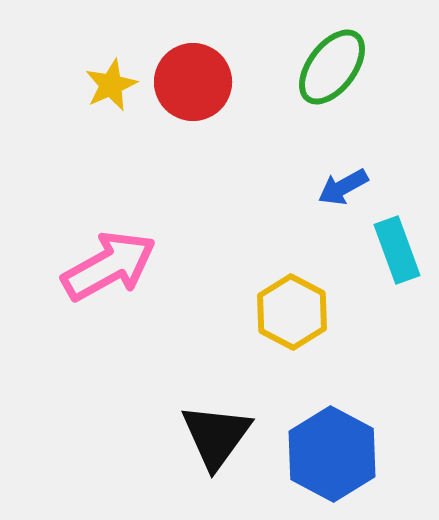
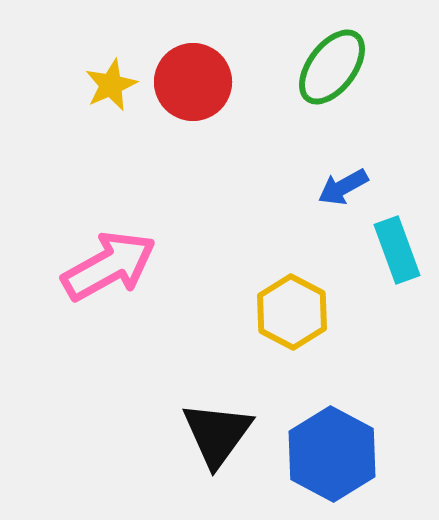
black triangle: moved 1 px right, 2 px up
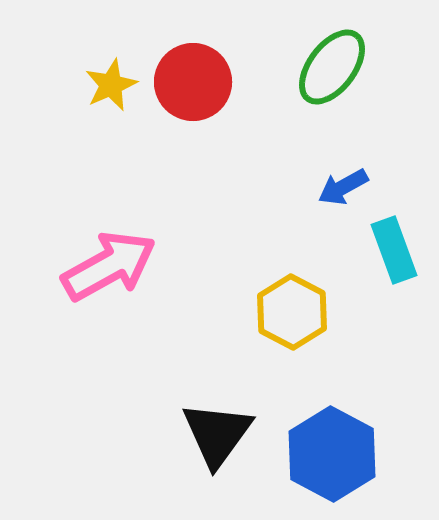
cyan rectangle: moved 3 px left
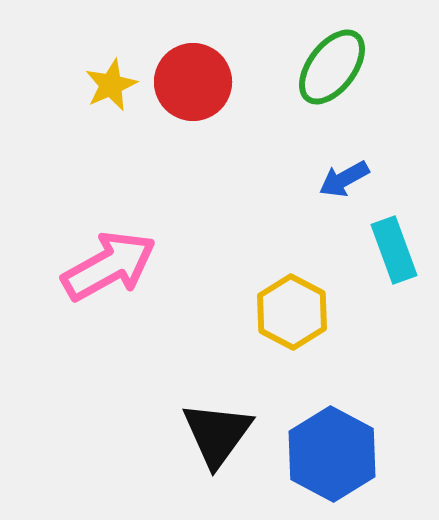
blue arrow: moved 1 px right, 8 px up
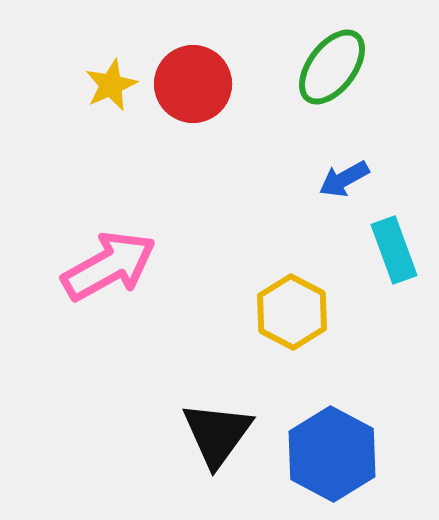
red circle: moved 2 px down
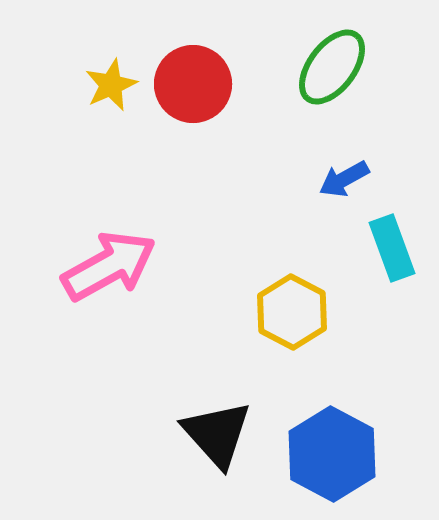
cyan rectangle: moved 2 px left, 2 px up
black triangle: rotated 18 degrees counterclockwise
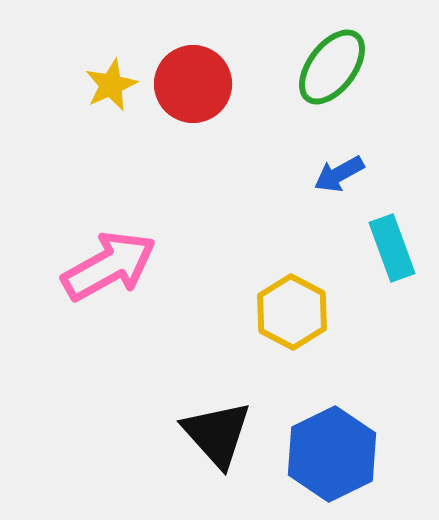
blue arrow: moved 5 px left, 5 px up
blue hexagon: rotated 6 degrees clockwise
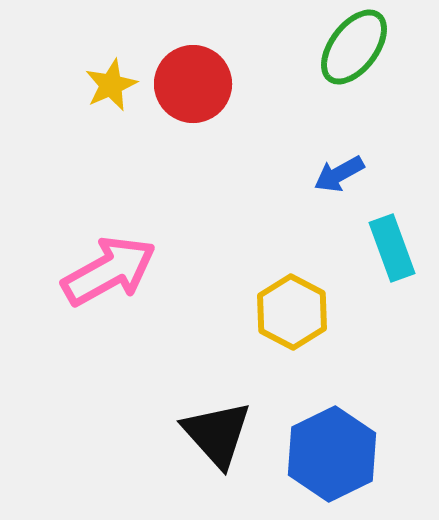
green ellipse: moved 22 px right, 20 px up
pink arrow: moved 5 px down
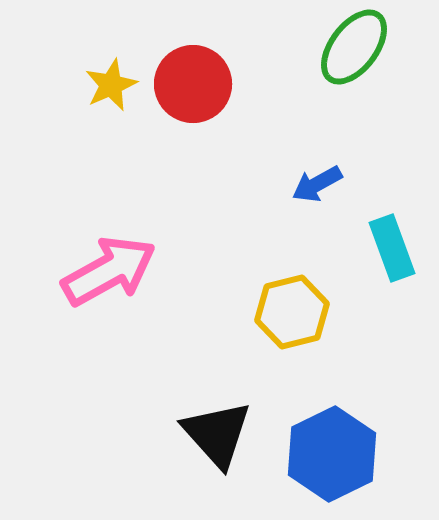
blue arrow: moved 22 px left, 10 px down
yellow hexagon: rotated 18 degrees clockwise
